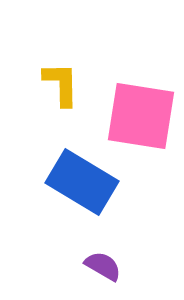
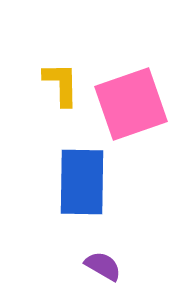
pink square: moved 10 px left, 12 px up; rotated 28 degrees counterclockwise
blue rectangle: rotated 60 degrees clockwise
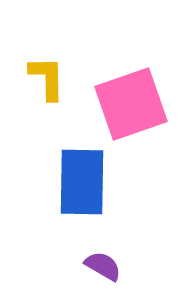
yellow L-shape: moved 14 px left, 6 px up
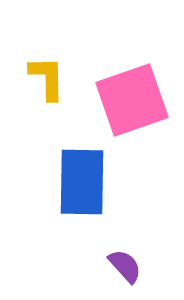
pink square: moved 1 px right, 4 px up
purple semicircle: moved 22 px right; rotated 18 degrees clockwise
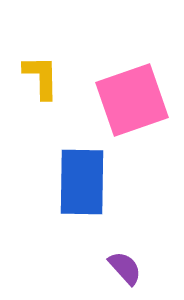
yellow L-shape: moved 6 px left, 1 px up
purple semicircle: moved 2 px down
